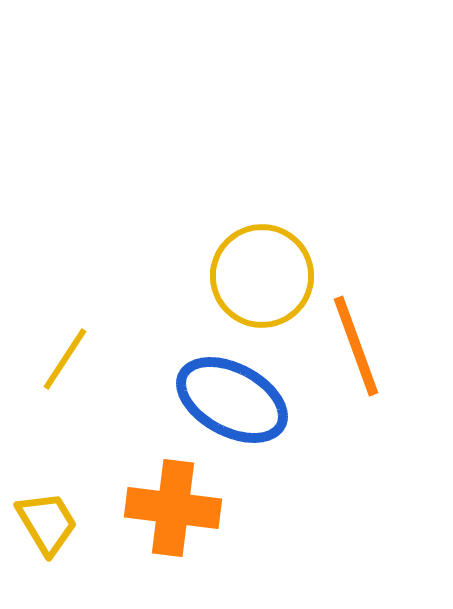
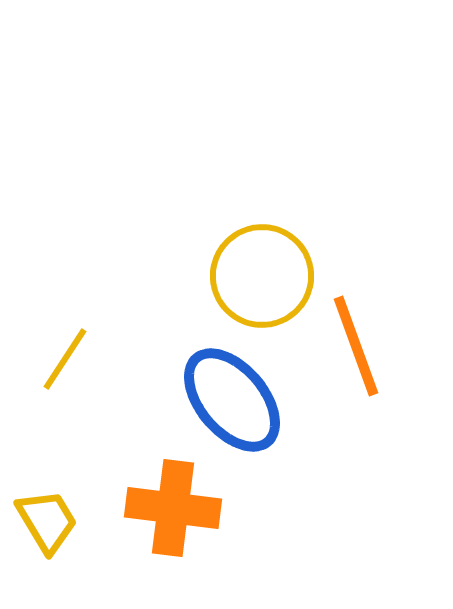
blue ellipse: rotated 22 degrees clockwise
yellow trapezoid: moved 2 px up
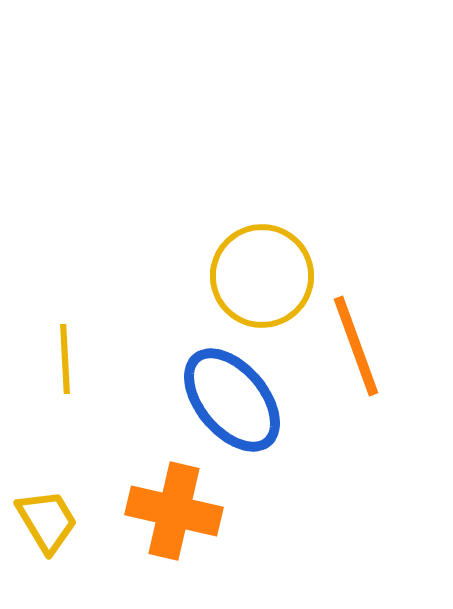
yellow line: rotated 36 degrees counterclockwise
orange cross: moved 1 px right, 3 px down; rotated 6 degrees clockwise
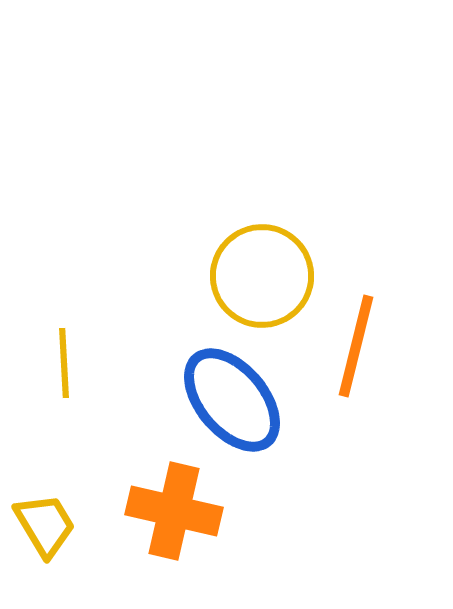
orange line: rotated 34 degrees clockwise
yellow line: moved 1 px left, 4 px down
yellow trapezoid: moved 2 px left, 4 px down
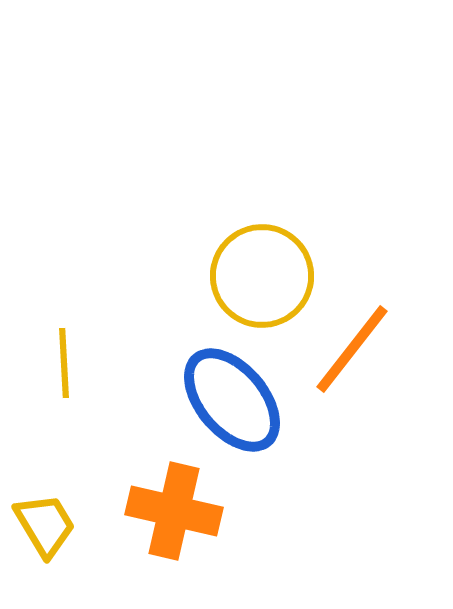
orange line: moved 4 px left, 3 px down; rotated 24 degrees clockwise
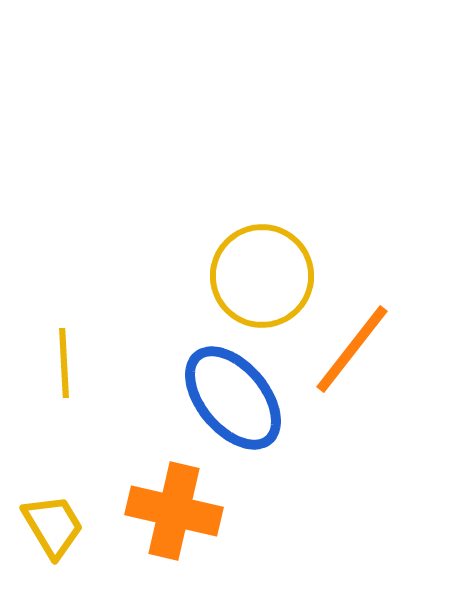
blue ellipse: moved 1 px right, 2 px up
yellow trapezoid: moved 8 px right, 1 px down
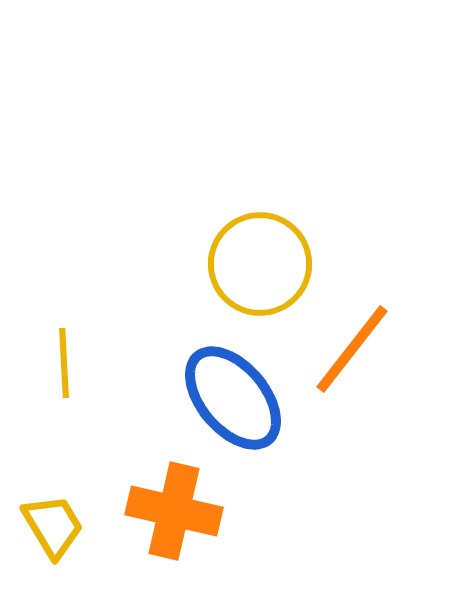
yellow circle: moved 2 px left, 12 px up
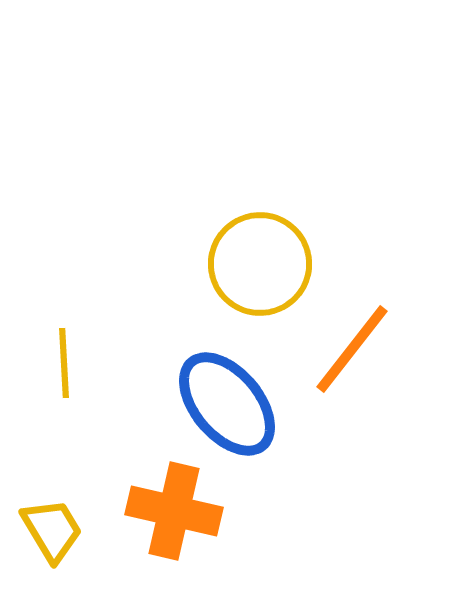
blue ellipse: moved 6 px left, 6 px down
yellow trapezoid: moved 1 px left, 4 px down
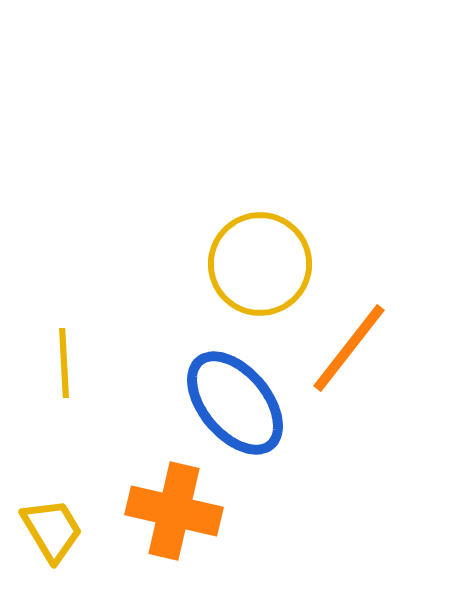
orange line: moved 3 px left, 1 px up
blue ellipse: moved 8 px right, 1 px up
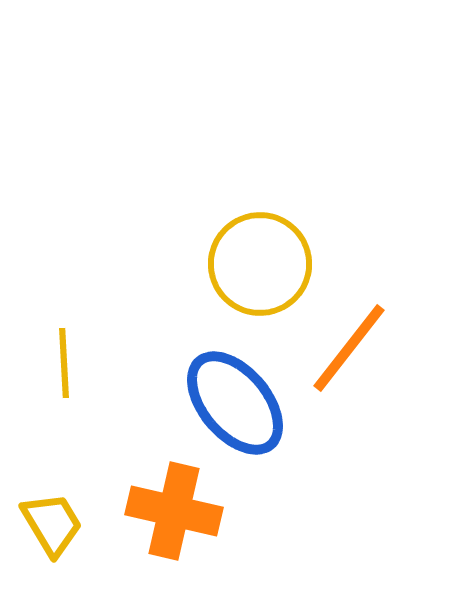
yellow trapezoid: moved 6 px up
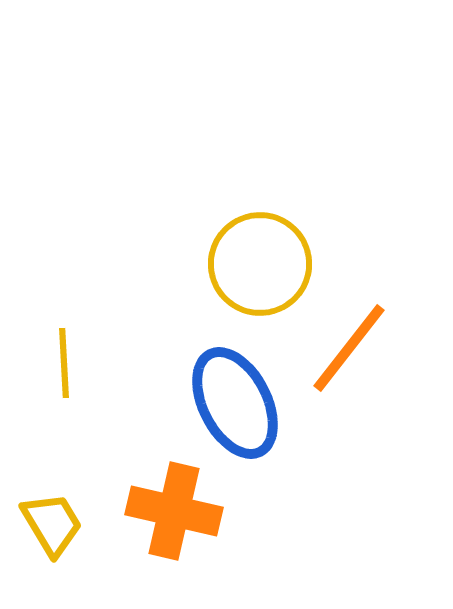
blue ellipse: rotated 13 degrees clockwise
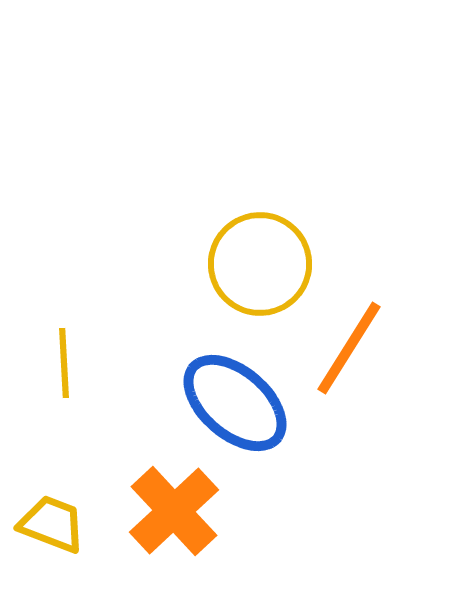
orange line: rotated 6 degrees counterclockwise
blue ellipse: rotated 22 degrees counterclockwise
orange cross: rotated 34 degrees clockwise
yellow trapezoid: rotated 38 degrees counterclockwise
